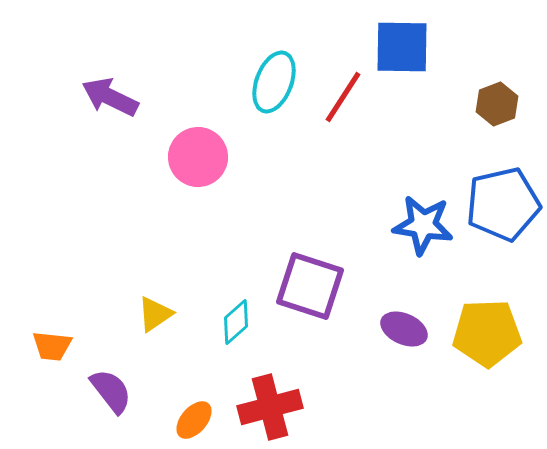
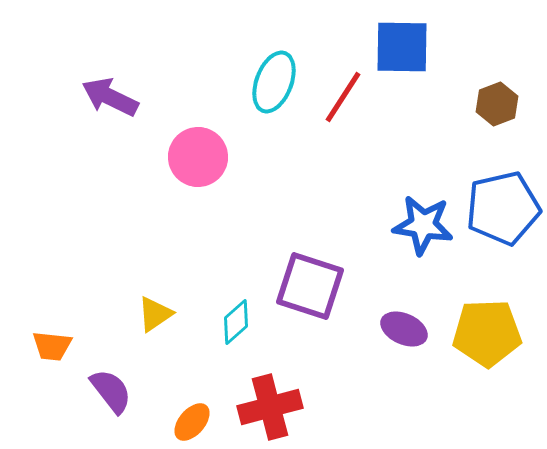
blue pentagon: moved 4 px down
orange ellipse: moved 2 px left, 2 px down
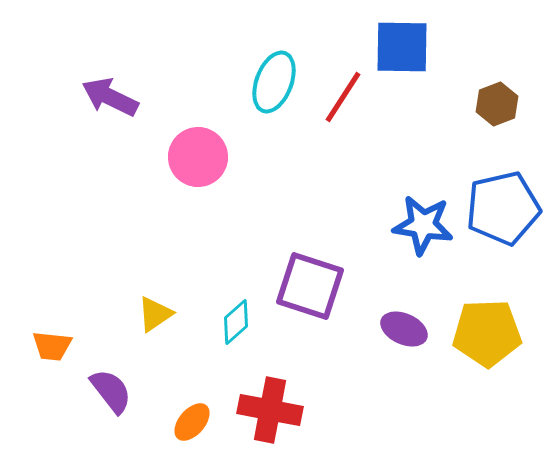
red cross: moved 3 px down; rotated 26 degrees clockwise
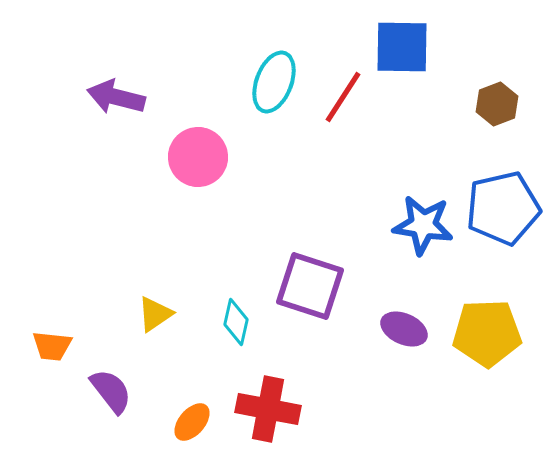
purple arrow: moved 6 px right; rotated 12 degrees counterclockwise
cyan diamond: rotated 36 degrees counterclockwise
red cross: moved 2 px left, 1 px up
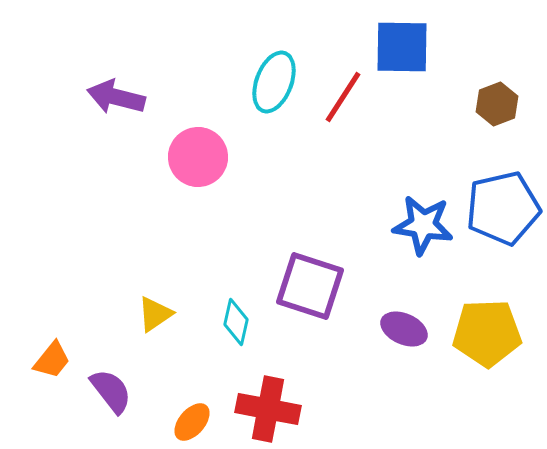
orange trapezoid: moved 14 px down; rotated 57 degrees counterclockwise
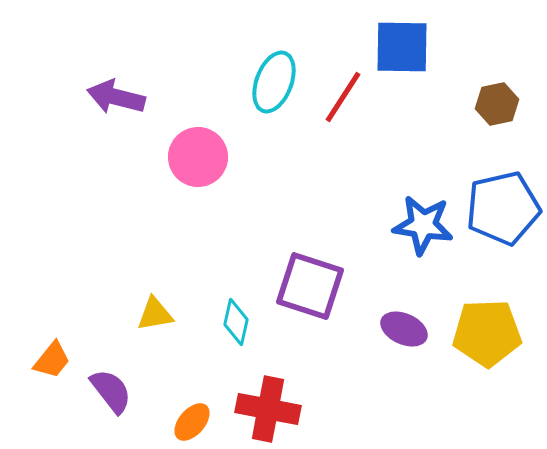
brown hexagon: rotated 9 degrees clockwise
yellow triangle: rotated 24 degrees clockwise
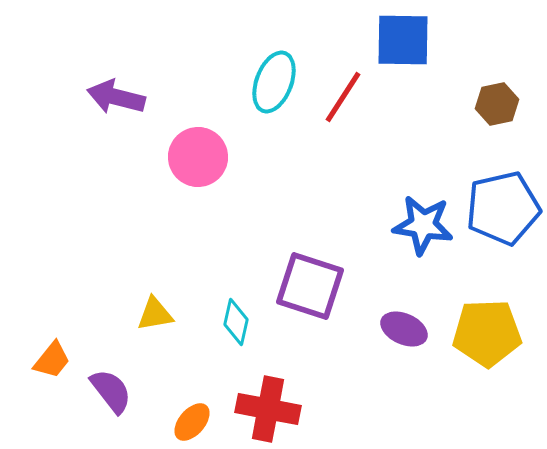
blue square: moved 1 px right, 7 px up
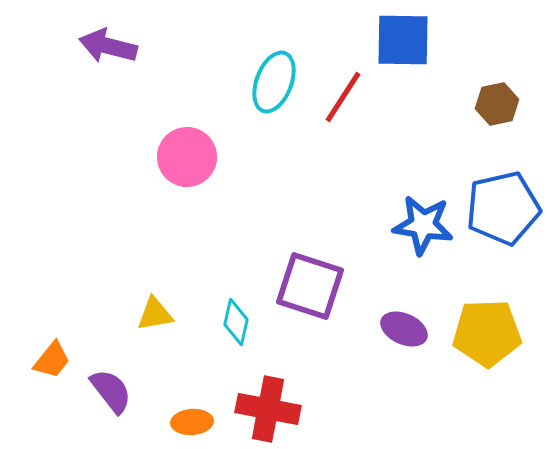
purple arrow: moved 8 px left, 51 px up
pink circle: moved 11 px left
orange ellipse: rotated 45 degrees clockwise
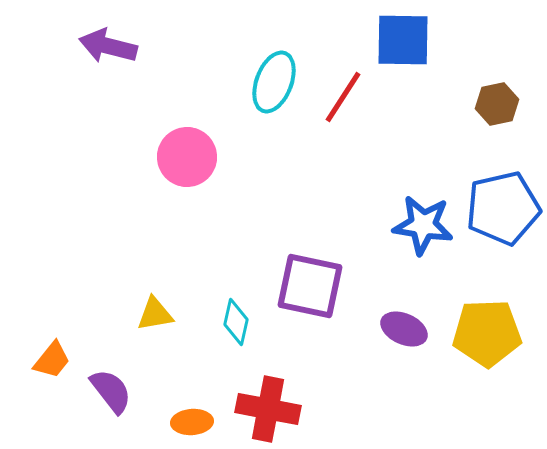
purple square: rotated 6 degrees counterclockwise
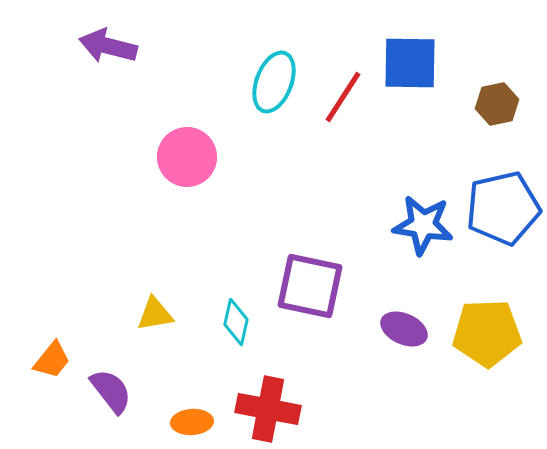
blue square: moved 7 px right, 23 px down
